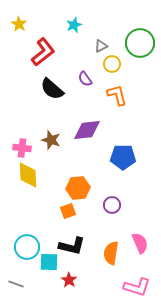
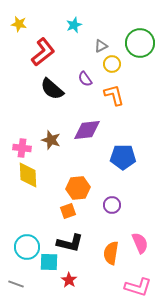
yellow star: rotated 21 degrees counterclockwise
orange L-shape: moved 3 px left
black L-shape: moved 2 px left, 3 px up
pink L-shape: moved 1 px right
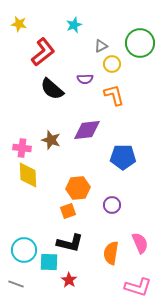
purple semicircle: rotated 56 degrees counterclockwise
cyan circle: moved 3 px left, 3 px down
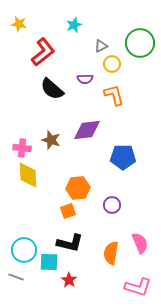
gray line: moved 7 px up
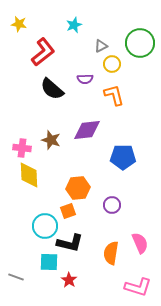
yellow diamond: moved 1 px right
cyan circle: moved 21 px right, 24 px up
